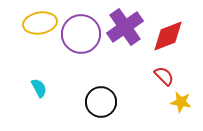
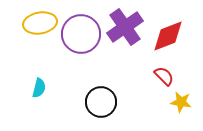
cyan semicircle: rotated 42 degrees clockwise
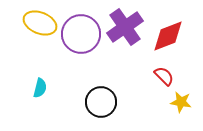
yellow ellipse: rotated 32 degrees clockwise
cyan semicircle: moved 1 px right
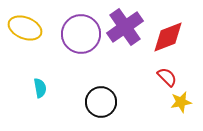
yellow ellipse: moved 15 px left, 5 px down
red diamond: moved 1 px down
red semicircle: moved 3 px right, 1 px down
cyan semicircle: rotated 24 degrees counterclockwise
yellow star: rotated 20 degrees counterclockwise
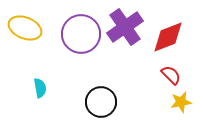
red semicircle: moved 4 px right, 2 px up
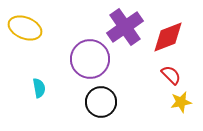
purple circle: moved 9 px right, 25 px down
cyan semicircle: moved 1 px left
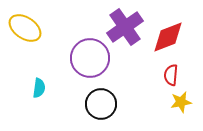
yellow ellipse: rotated 12 degrees clockwise
purple circle: moved 1 px up
red semicircle: rotated 130 degrees counterclockwise
cyan semicircle: rotated 18 degrees clockwise
black circle: moved 2 px down
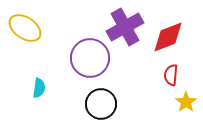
purple cross: rotated 6 degrees clockwise
yellow star: moved 5 px right; rotated 25 degrees counterclockwise
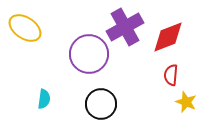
purple circle: moved 1 px left, 4 px up
cyan semicircle: moved 5 px right, 11 px down
yellow star: rotated 15 degrees counterclockwise
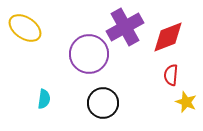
black circle: moved 2 px right, 1 px up
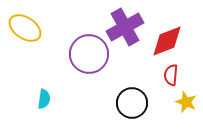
red diamond: moved 1 px left, 4 px down
black circle: moved 29 px right
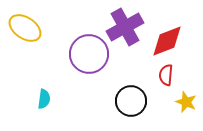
red semicircle: moved 5 px left
black circle: moved 1 px left, 2 px up
